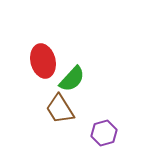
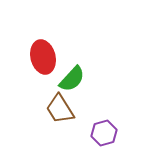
red ellipse: moved 4 px up
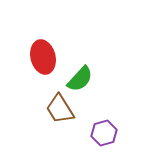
green semicircle: moved 8 px right
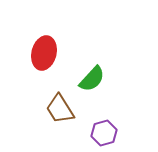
red ellipse: moved 1 px right, 4 px up; rotated 28 degrees clockwise
green semicircle: moved 12 px right
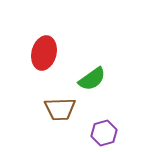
green semicircle: rotated 12 degrees clockwise
brown trapezoid: rotated 60 degrees counterclockwise
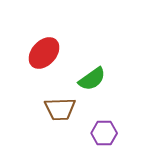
red ellipse: rotated 28 degrees clockwise
purple hexagon: rotated 15 degrees clockwise
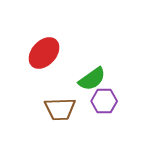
purple hexagon: moved 32 px up
